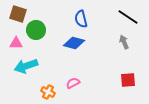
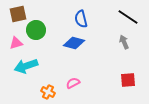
brown square: rotated 30 degrees counterclockwise
pink triangle: rotated 16 degrees counterclockwise
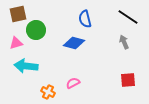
blue semicircle: moved 4 px right
cyan arrow: rotated 25 degrees clockwise
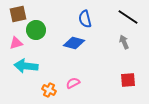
orange cross: moved 1 px right, 2 px up
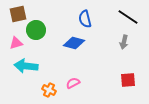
gray arrow: rotated 144 degrees counterclockwise
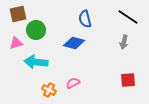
cyan arrow: moved 10 px right, 4 px up
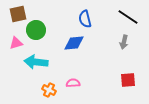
blue diamond: rotated 20 degrees counterclockwise
pink semicircle: rotated 24 degrees clockwise
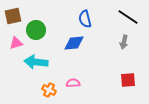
brown square: moved 5 px left, 2 px down
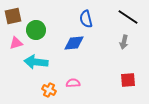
blue semicircle: moved 1 px right
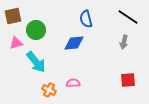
cyan arrow: rotated 135 degrees counterclockwise
